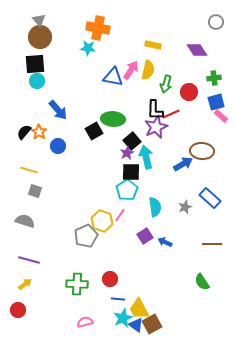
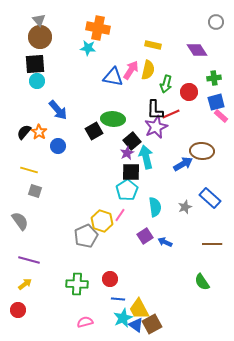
gray semicircle at (25, 221): moved 5 px left; rotated 36 degrees clockwise
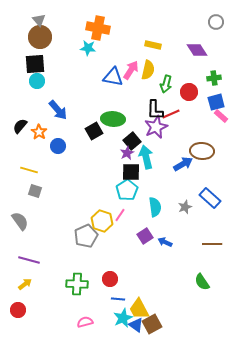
black semicircle at (24, 132): moved 4 px left, 6 px up
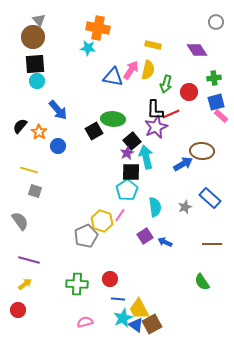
brown circle at (40, 37): moved 7 px left
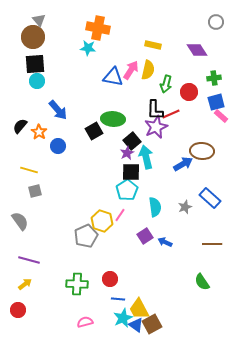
gray square at (35, 191): rotated 32 degrees counterclockwise
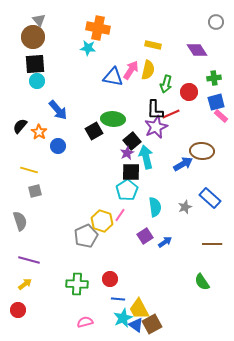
gray semicircle at (20, 221): rotated 18 degrees clockwise
blue arrow at (165, 242): rotated 120 degrees clockwise
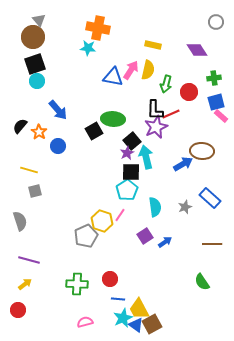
black square at (35, 64): rotated 15 degrees counterclockwise
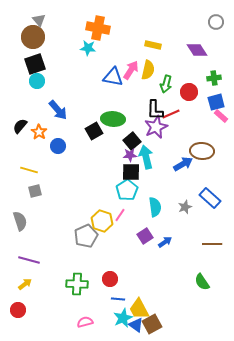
purple star at (127, 153): moved 3 px right, 2 px down; rotated 24 degrees clockwise
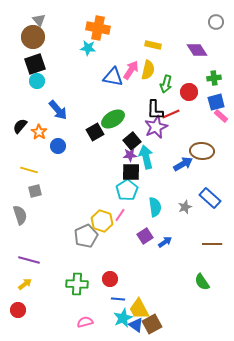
green ellipse at (113, 119): rotated 35 degrees counterclockwise
black square at (94, 131): moved 1 px right, 1 px down
gray semicircle at (20, 221): moved 6 px up
